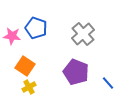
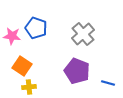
orange square: moved 3 px left
purple pentagon: moved 1 px right, 1 px up
blue line: rotated 32 degrees counterclockwise
yellow cross: rotated 24 degrees clockwise
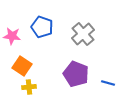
blue pentagon: moved 6 px right, 1 px up
purple pentagon: moved 1 px left, 3 px down
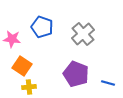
pink star: moved 3 px down
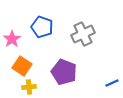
gray cross: rotated 15 degrees clockwise
pink star: rotated 30 degrees clockwise
purple pentagon: moved 12 px left, 2 px up
blue line: moved 4 px right; rotated 40 degrees counterclockwise
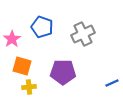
orange square: rotated 18 degrees counterclockwise
purple pentagon: moved 1 px left; rotated 20 degrees counterclockwise
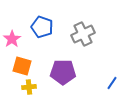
blue line: rotated 32 degrees counterclockwise
